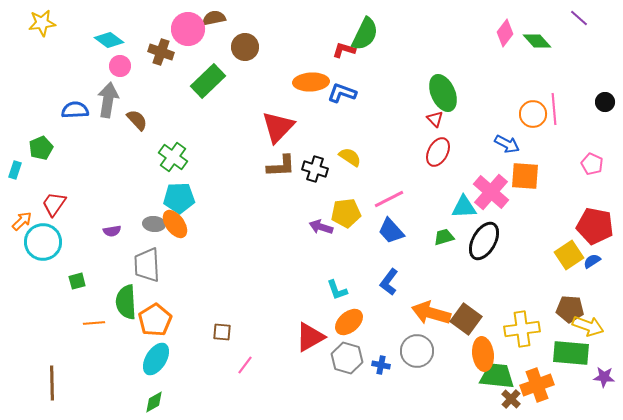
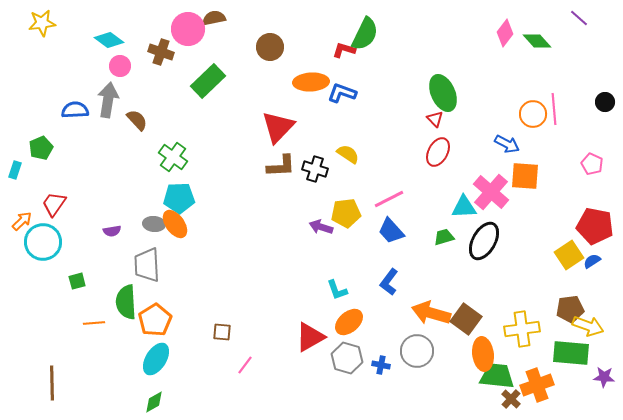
brown circle at (245, 47): moved 25 px right
yellow semicircle at (350, 157): moved 2 px left, 3 px up
brown pentagon at (570, 309): rotated 12 degrees counterclockwise
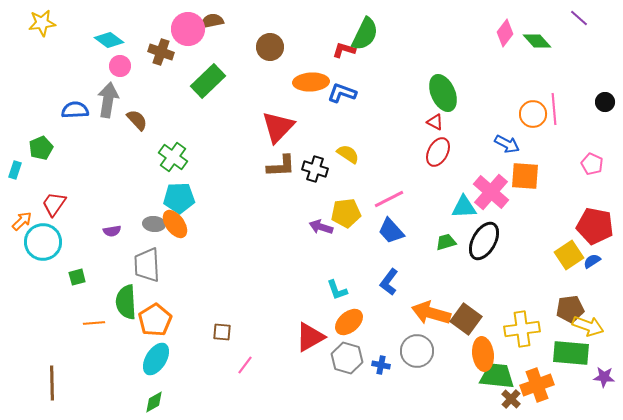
brown semicircle at (214, 18): moved 2 px left, 3 px down
red triangle at (435, 119): moved 3 px down; rotated 18 degrees counterclockwise
green trapezoid at (444, 237): moved 2 px right, 5 px down
green square at (77, 281): moved 4 px up
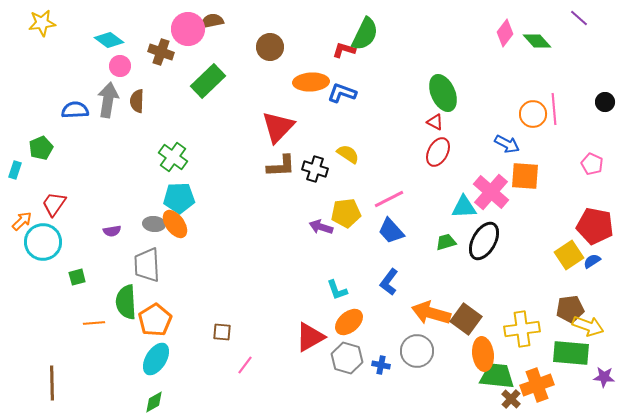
brown semicircle at (137, 120): moved 19 px up; rotated 135 degrees counterclockwise
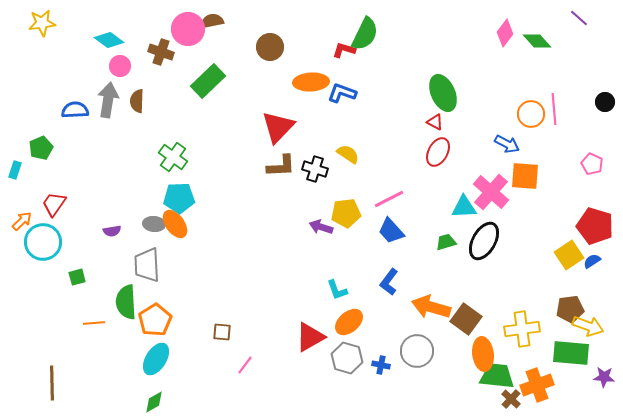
orange circle at (533, 114): moved 2 px left
red pentagon at (595, 226): rotated 6 degrees clockwise
orange arrow at (431, 313): moved 6 px up
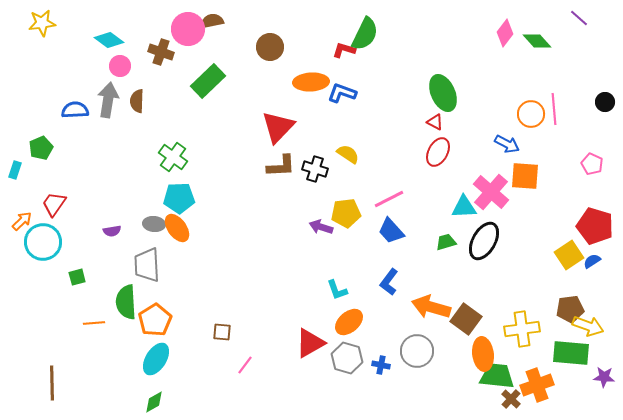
orange ellipse at (175, 224): moved 2 px right, 4 px down
red triangle at (310, 337): moved 6 px down
